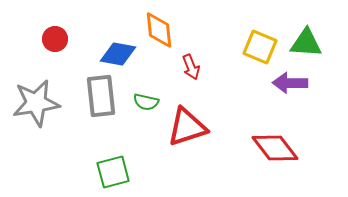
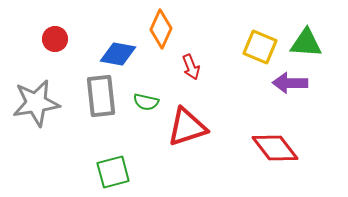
orange diamond: moved 2 px right, 1 px up; rotated 30 degrees clockwise
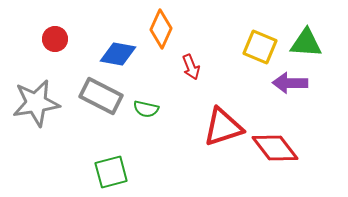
gray rectangle: rotated 57 degrees counterclockwise
green semicircle: moved 7 px down
red triangle: moved 36 px right
green square: moved 2 px left
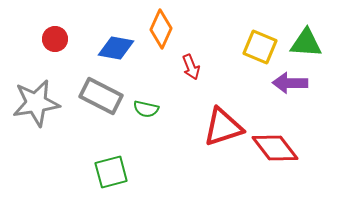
blue diamond: moved 2 px left, 6 px up
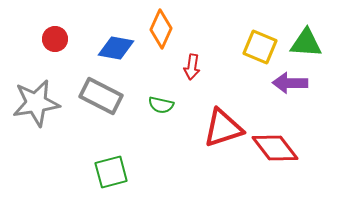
red arrow: moved 1 px right; rotated 30 degrees clockwise
green semicircle: moved 15 px right, 4 px up
red triangle: moved 1 px down
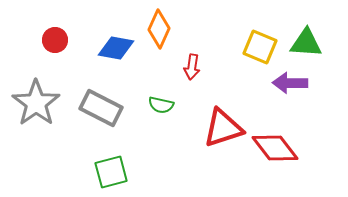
orange diamond: moved 2 px left
red circle: moved 1 px down
gray rectangle: moved 12 px down
gray star: rotated 27 degrees counterclockwise
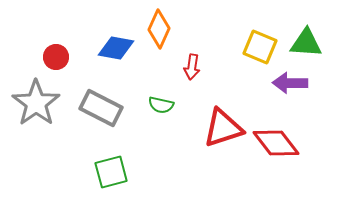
red circle: moved 1 px right, 17 px down
red diamond: moved 1 px right, 5 px up
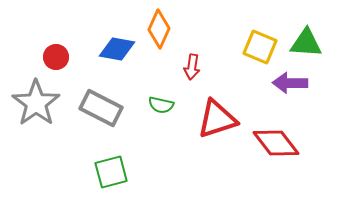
blue diamond: moved 1 px right, 1 px down
red triangle: moved 6 px left, 9 px up
